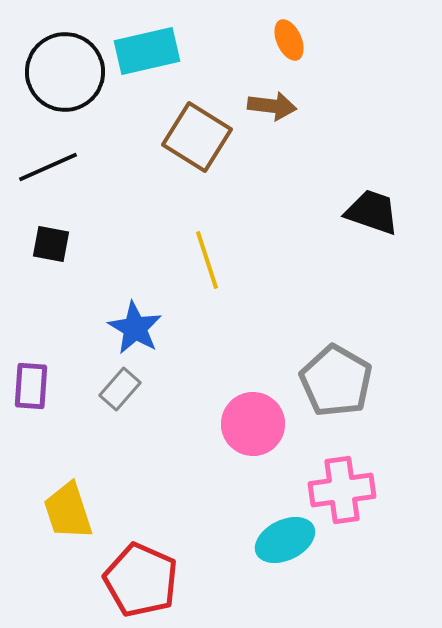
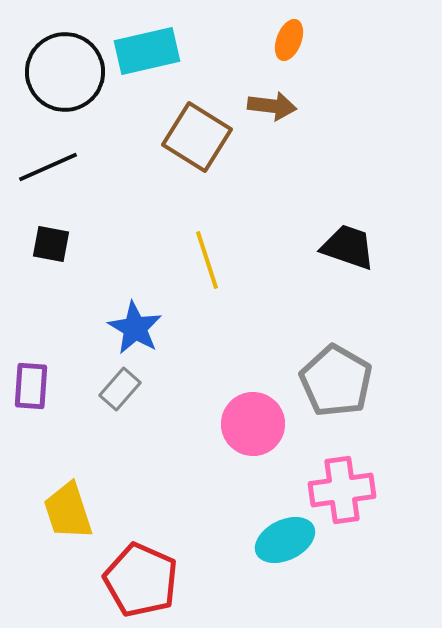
orange ellipse: rotated 45 degrees clockwise
black trapezoid: moved 24 px left, 35 px down
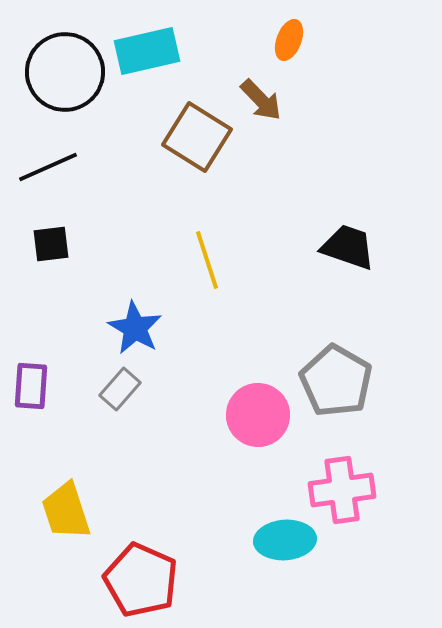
brown arrow: moved 11 px left, 6 px up; rotated 39 degrees clockwise
black square: rotated 18 degrees counterclockwise
pink circle: moved 5 px right, 9 px up
yellow trapezoid: moved 2 px left
cyan ellipse: rotated 22 degrees clockwise
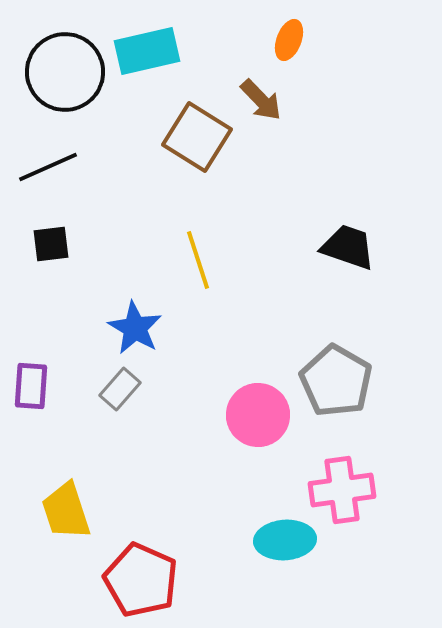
yellow line: moved 9 px left
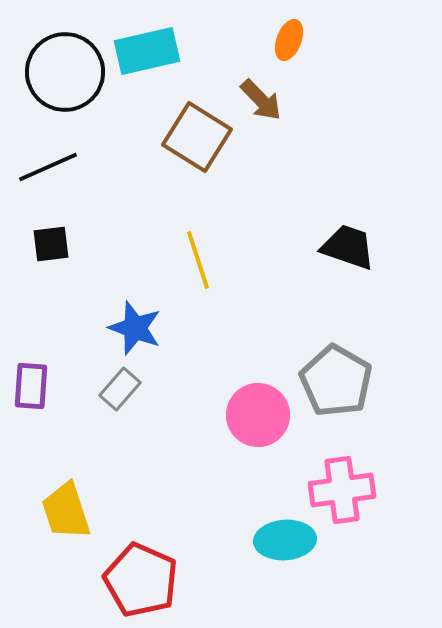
blue star: rotated 10 degrees counterclockwise
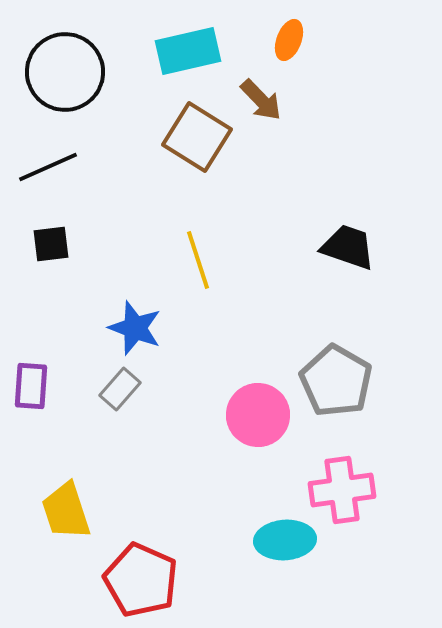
cyan rectangle: moved 41 px right
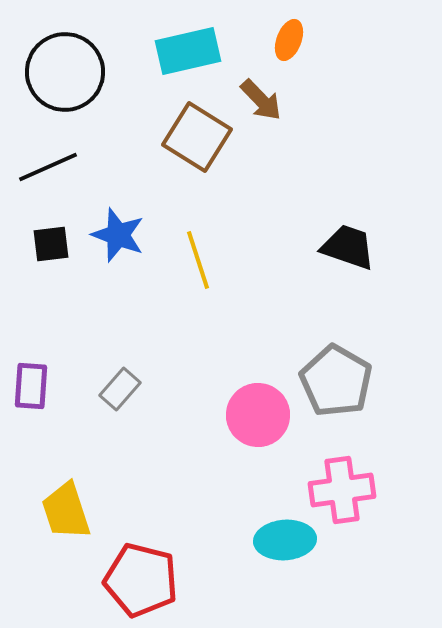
blue star: moved 17 px left, 93 px up
red pentagon: rotated 10 degrees counterclockwise
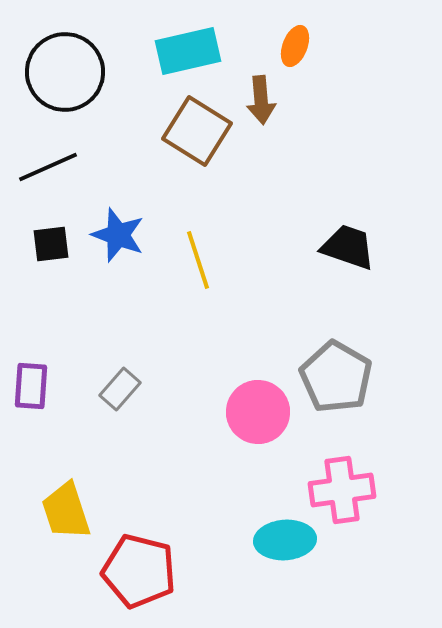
orange ellipse: moved 6 px right, 6 px down
brown arrow: rotated 39 degrees clockwise
brown square: moved 6 px up
gray pentagon: moved 4 px up
pink circle: moved 3 px up
red pentagon: moved 2 px left, 9 px up
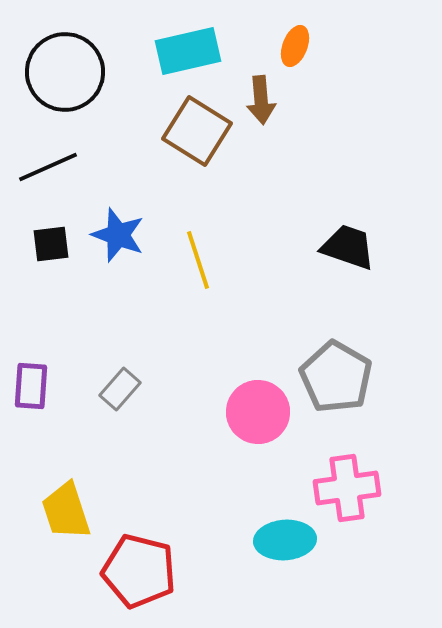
pink cross: moved 5 px right, 2 px up
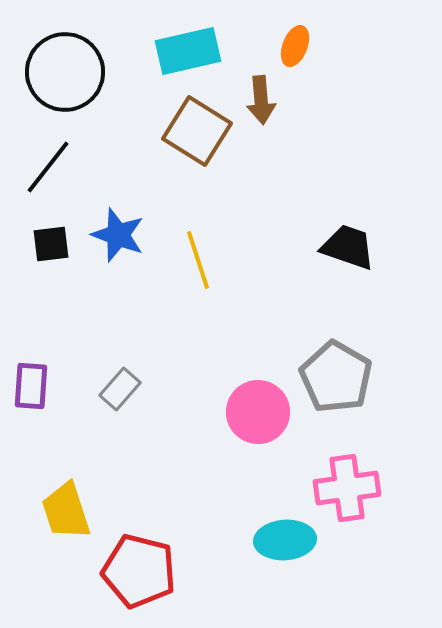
black line: rotated 28 degrees counterclockwise
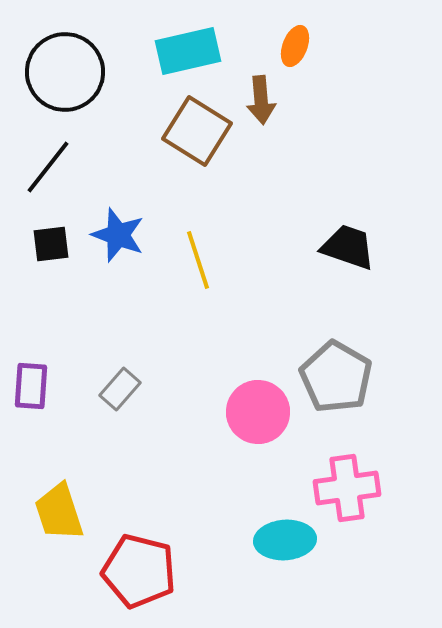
yellow trapezoid: moved 7 px left, 1 px down
